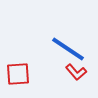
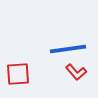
blue line: rotated 42 degrees counterclockwise
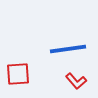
red L-shape: moved 9 px down
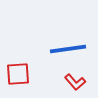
red L-shape: moved 1 px left, 1 px down
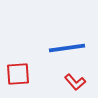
blue line: moved 1 px left, 1 px up
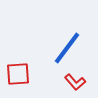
blue line: rotated 45 degrees counterclockwise
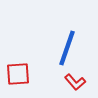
blue line: rotated 18 degrees counterclockwise
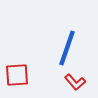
red square: moved 1 px left, 1 px down
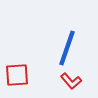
red L-shape: moved 4 px left, 1 px up
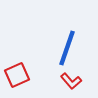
red square: rotated 20 degrees counterclockwise
